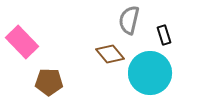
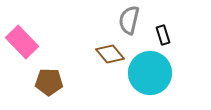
black rectangle: moved 1 px left
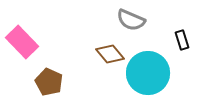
gray semicircle: moved 2 px right; rotated 80 degrees counterclockwise
black rectangle: moved 19 px right, 5 px down
cyan circle: moved 2 px left
brown pentagon: rotated 24 degrees clockwise
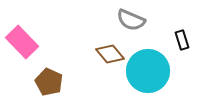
cyan circle: moved 2 px up
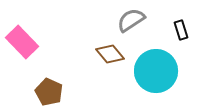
gray semicircle: rotated 124 degrees clockwise
black rectangle: moved 1 px left, 10 px up
cyan circle: moved 8 px right
brown pentagon: moved 10 px down
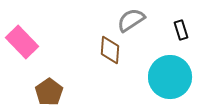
brown diamond: moved 4 px up; rotated 44 degrees clockwise
cyan circle: moved 14 px right, 6 px down
brown pentagon: rotated 12 degrees clockwise
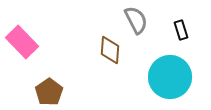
gray semicircle: moved 5 px right; rotated 96 degrees clockwise
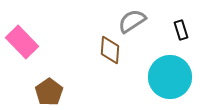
gray semicircle: moved 4 px left, 1 px down; rotated 96 degrees counterclockwise
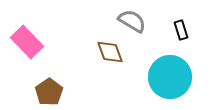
gray semicircle: rotated 64 degrees clockwise
pink rectangle: moved 5 px right
brown diamond: moved 2 px down; rotated 24 degrees counterclockwise
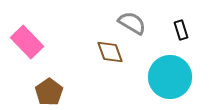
gray semicircle: moved 2 px down
